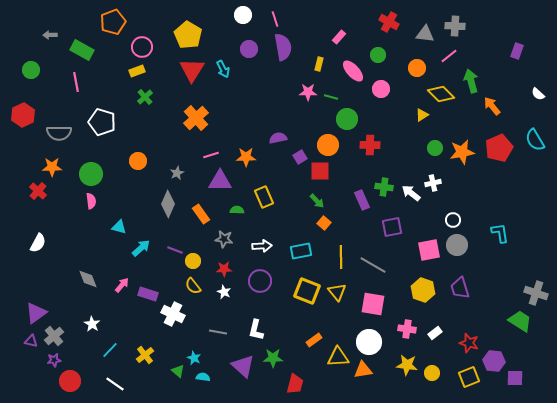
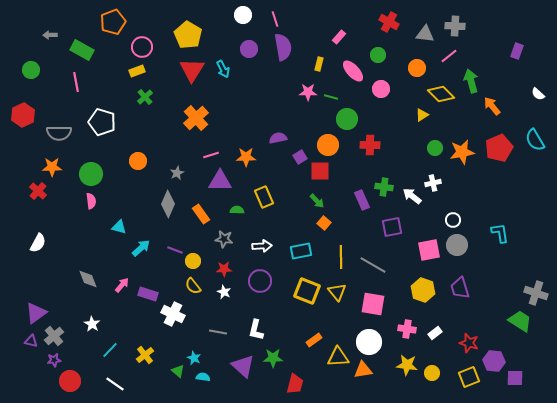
white arrow at (411, 193): moved 1 px right, 3 px down
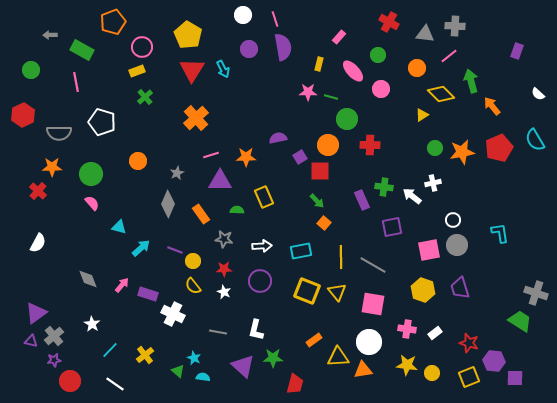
pink semicircle at (91, 201): moved 1 px right, 2 px down; rotated 35 degrees counterclockwise
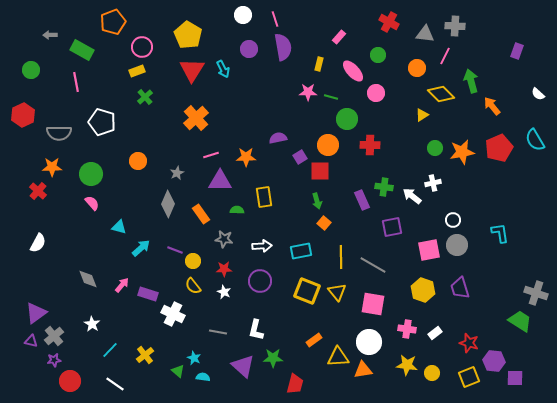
pink line at (449, 56): moved 4 px left; rotated 24 degrees counterclockwise
pink circle at (381, 89): moved 5 px left, 4 px down
yellow rectangle at (264, 197): rotated 15 degrees clockwise
green arrow at (317, 201): rotated 28 degrees clockwise
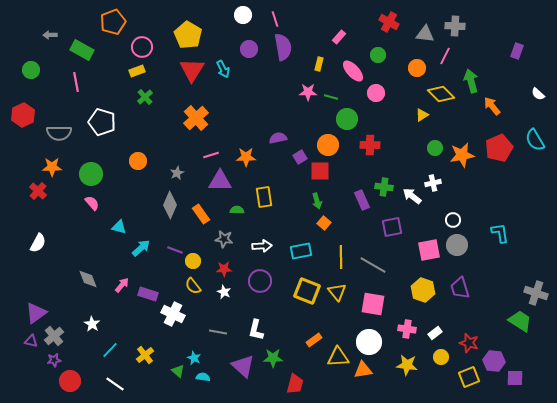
orange star at (462, 152): moved 3 px down
gray diamond at (168, 204): moved 2 px right, 1 px down
yellow circle at (432, 373): moved 9 px right, 16 px up
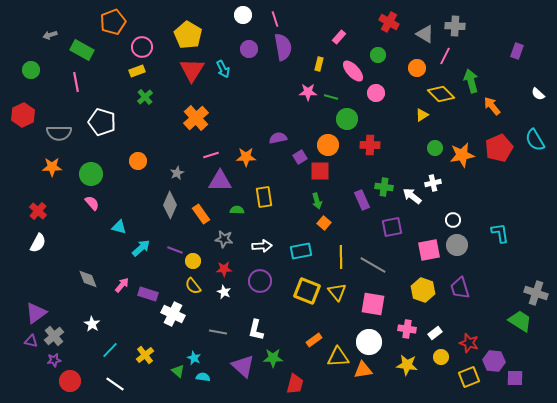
gray triangle at (425, 34): rotated 24 degrees clockwise
gray arrow at (50, 35): rotated 16 degrees counterclockwise
red cross at (38, 191): moved 20 px down
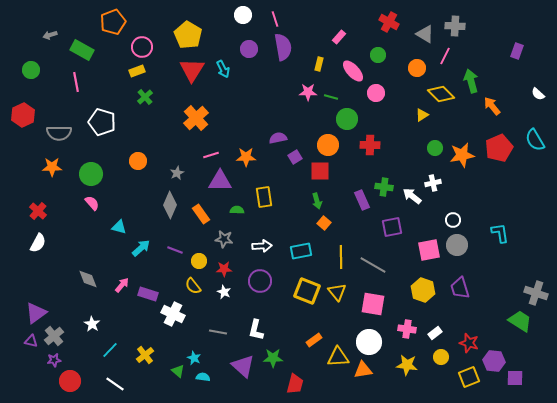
purple square at (300, 157): moved 5 px left
yellow circle at (193, 261): moved 6 px right
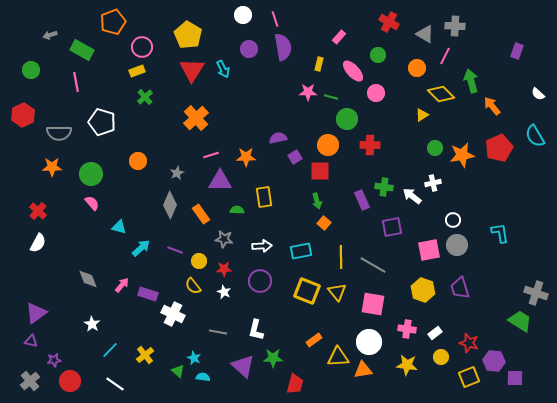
cyan semicircle at (535, 140): moved 4 px up
gray cross at (54, 336): moved 24 px left, 45 px down
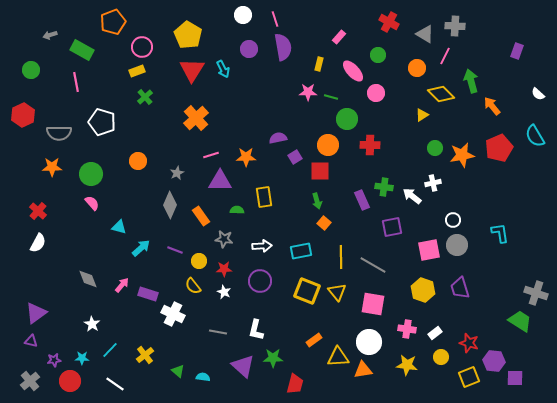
orange rectangle at (201, 214): moved 2 px down
cyan star at (194, 358): moved 112 px left; rotated 24 degrees counterclockwise
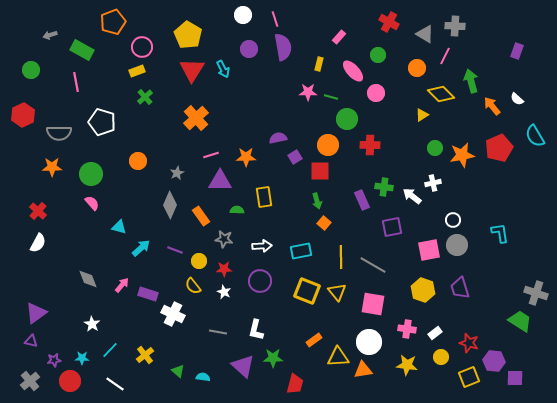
white semicircle at (538, 94): moved 21 px left, 5 px down
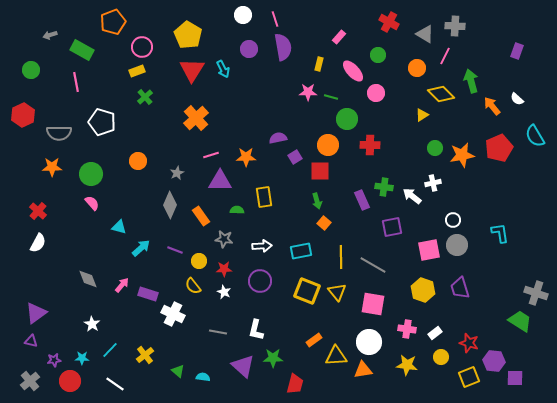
yellow triangle at (338, 357): moved 2 px left, 1 px up
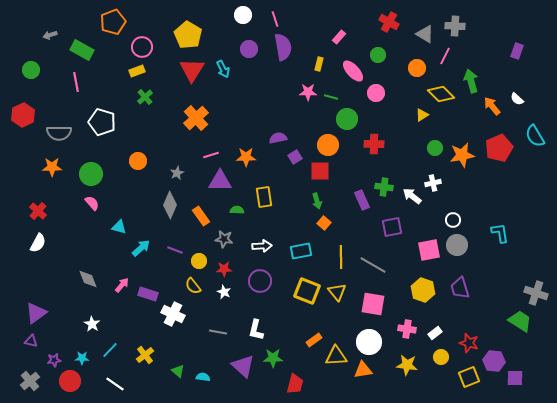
red cross at (370, 145): moved 4 px right, 1 px up
